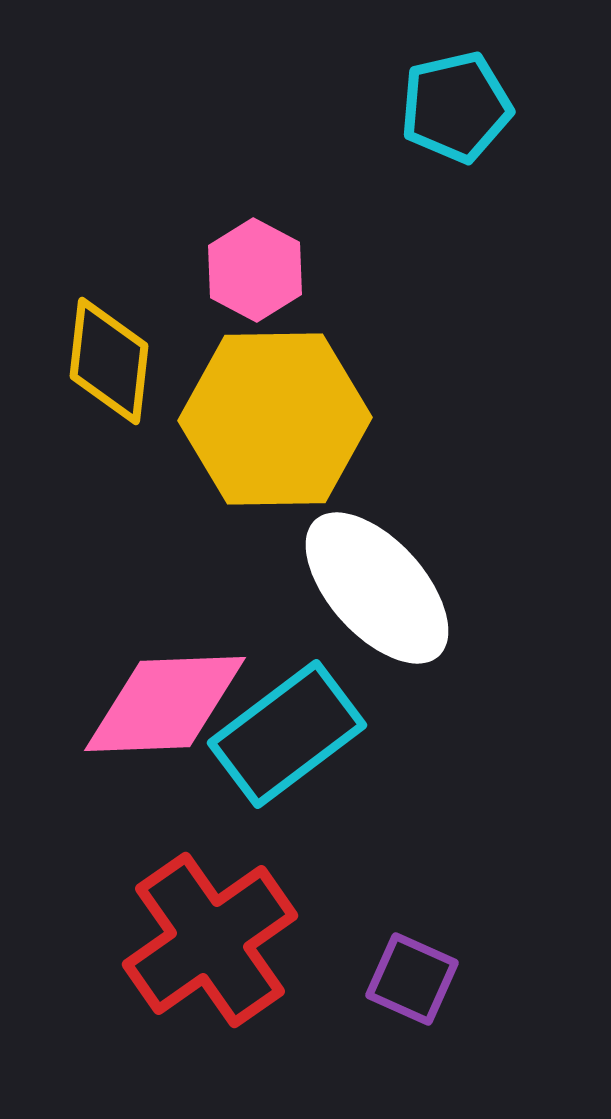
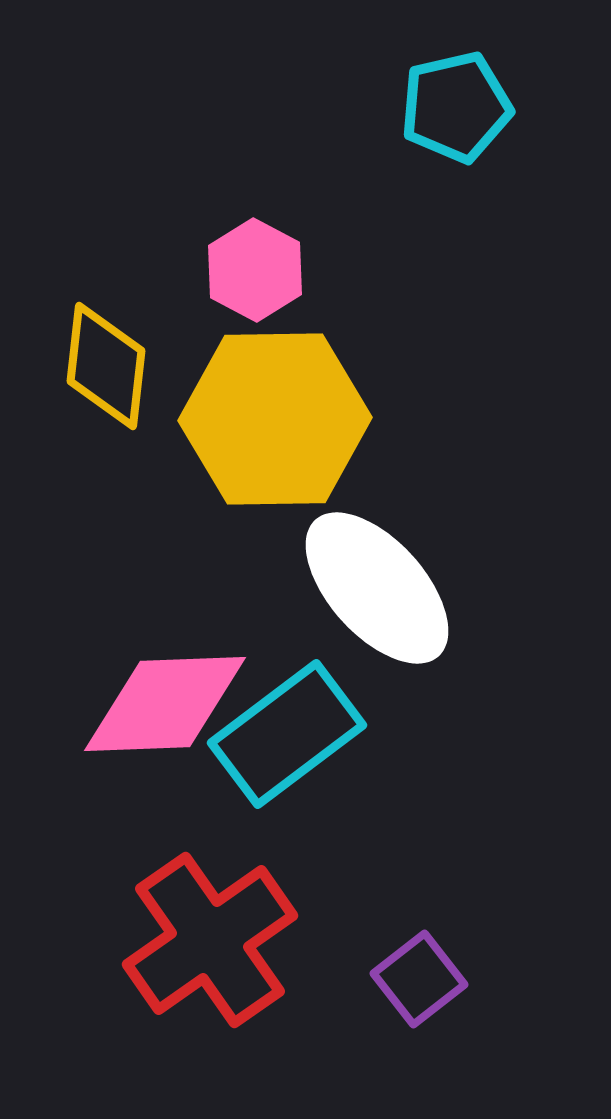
yellow diamond: moved 3 px left, 5 px down
purple square: moved 7 px right; rotated 28 degrees clockwise
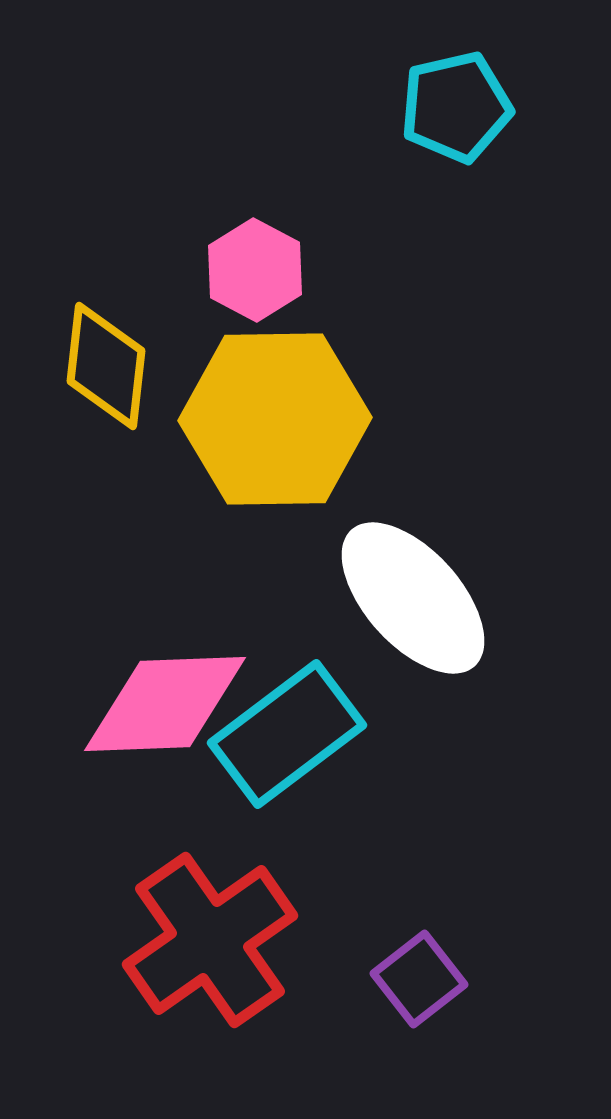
white ellipse: moved 36 px right, 10 px down
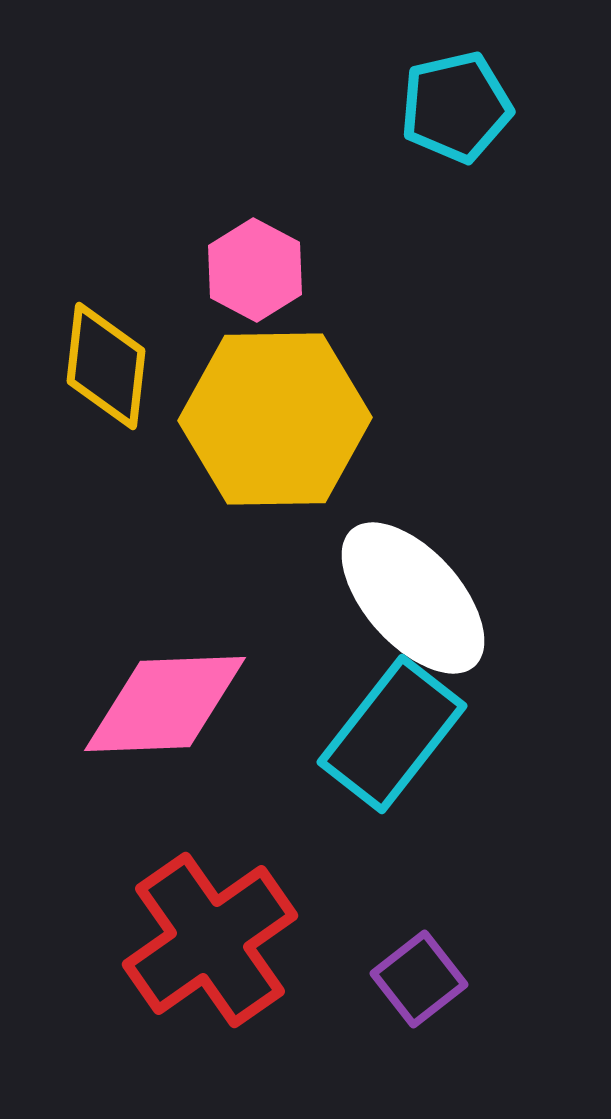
cyan rectangle: moved 105 px right; rotated 15 degrees counterclockwise
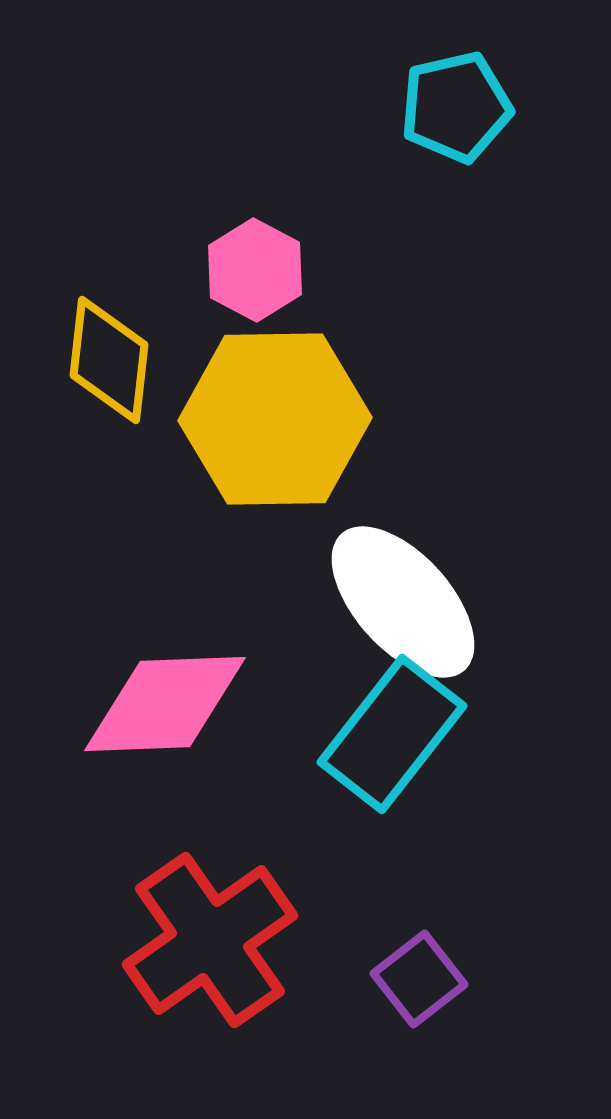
yellow diamond: moved 3 px right, 6 px up
white ellipse: moved 10 px left, 4 px down
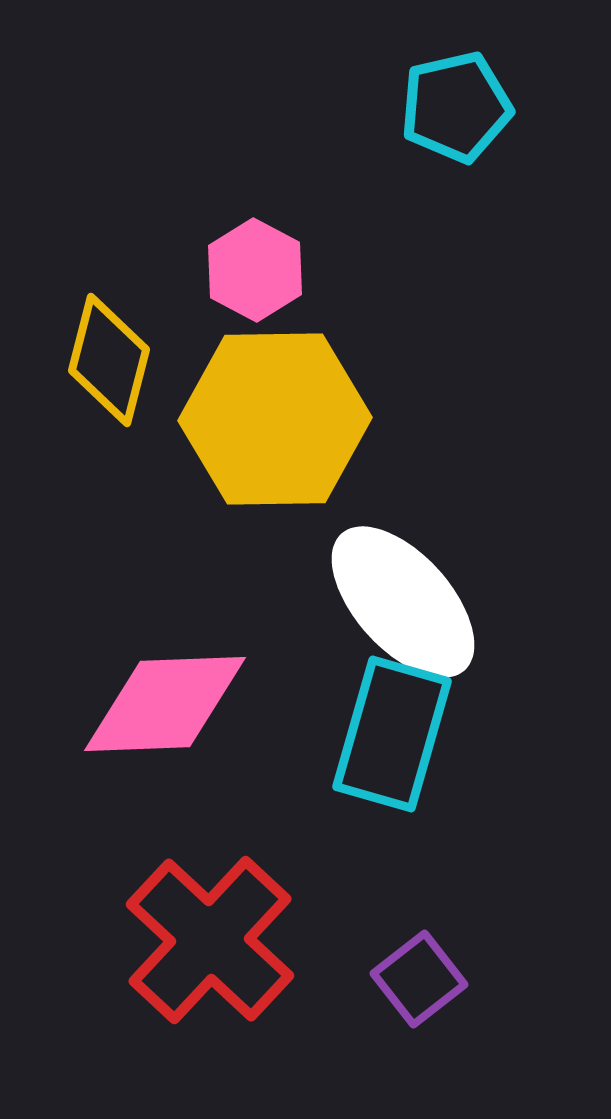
yellow diamond: rotated 8 degrees clockwise
cyan rectangle: rotated 22 degrees counterclockwise
red cross: rotated 12 degrees counterclockwise
